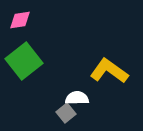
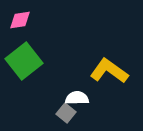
gray square: rotated 12 degrees counterclockwise
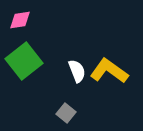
white semicircle: moved 27 px up; rotated 70 degrees clockwise
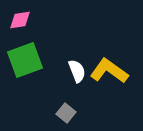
green square: moved 1 px right, 1 px up; rotated 18 degrees clockwise
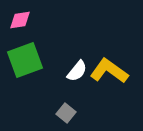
white semicircle: rotated 60 degrees clockwise
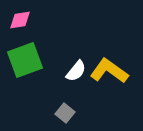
white semicircle: moved 1 px left
gray square: moved 1 px left
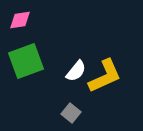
green square: moved 1 px right, 1 px down
yellow L-shape: moved 4 px left, 5 px down; rotated 120 degrees clockwise
gray square: moved 6 px right
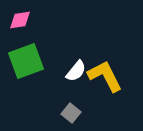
yellow L-shape: rotated 93 degrees counterclockwise
